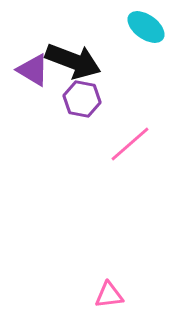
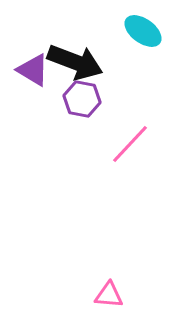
cyan ellipse: moved 3 px left, 4 px down
black arrow: moved 2 px right, 1 px down
pink line: rotated 6 degrees counterclockwise
pink triangle: rotated 12 degrees clockwise
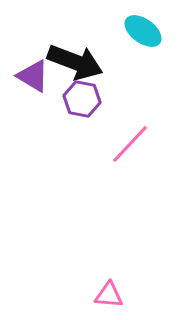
purple triangle: moved 6 px down
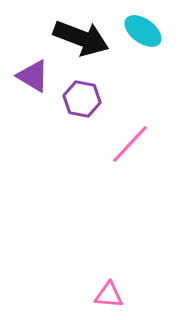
black arrow: moved 6 px right, 24 px up
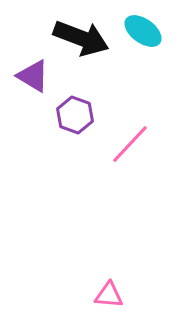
purple hexagon: moved 7 px left, 16 px down; rotated 9 degrees clockwise
